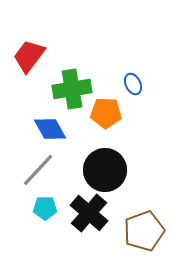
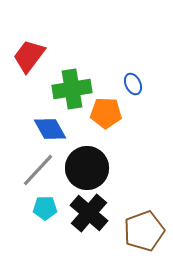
black circle: moved 18 px left, 2 px up
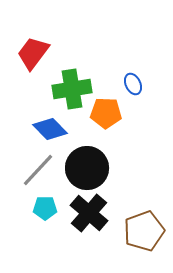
red trapezoid: moved 4 px right, 3 px up
blue diamond: rotated 16 degrees counterclockwise
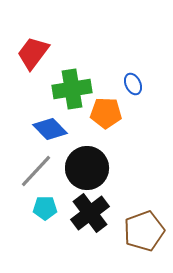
gray line: moved 2 px left, 1 px down
black cross: moved 1 px right; rotated 12 degrees clockwise
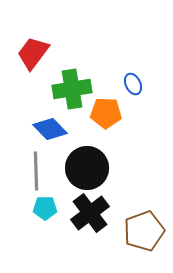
gray line: rotated 45 degrees counterclockwise
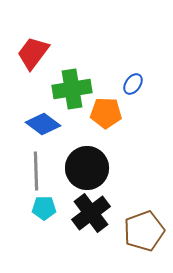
blue ellipse: rotated 60 degrees clockwise
blue diamond: moved 7 px left, 5 px up; rotated 8 degrees counterclockwise
cyan pentagon: moved 1 px left
black cross: moved 1 px right
